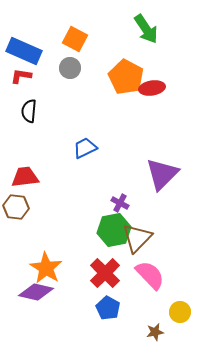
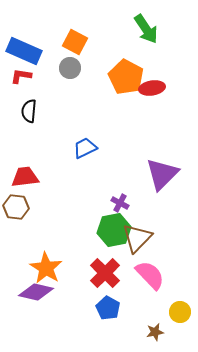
orange square: moved 3 px down
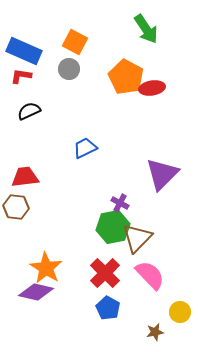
gray circle: moved 1 px left, 1 px down
black semicircle: rotated 60 degrees clockwise
green hexagon: moved 1 px left, 3 px up
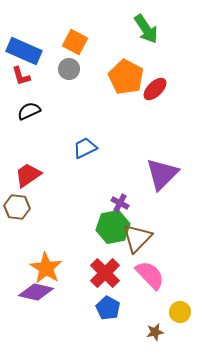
red L-shape: rotated 115 degrees counterclockwise
red ellipse: moved 3 px right, 1 px down; rotated 35 degrees counterclockwise
red trapezoid: moved 3 px right, 2 px up; rotated 28 degrees counterclockwise
brown hexagon: moved 1 px right
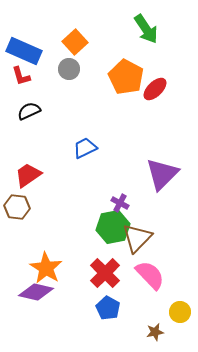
orange square: rotated 20 degrees clockwise
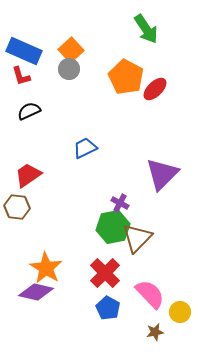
orange square: moved 4 px left, 8 px down
pink semicircle: moved 19 px down
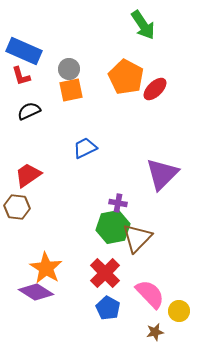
green arrow: moved 3 px left, 4 px up
orange square: moved 40 px down; rotated 30 degrees clockwise
purple cross: moved 2 px left; rotated 18 degrees counterclockwise
purple diamond: rotated 20 degrees clockwise
yellow circle: moved 1 px left, 1 px up
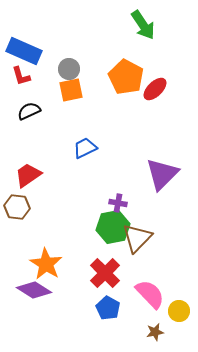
orange star: moved 4 px up
purple diamond: moved 2 px left, 2 px up
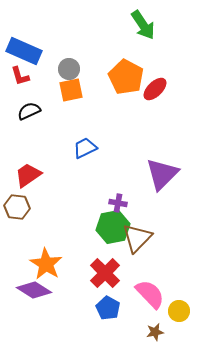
red L-shape: moved 1 px left
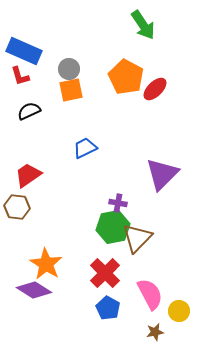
pink semicircle: rotated 16 degrees clockwise
